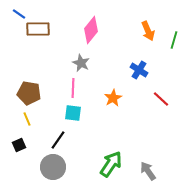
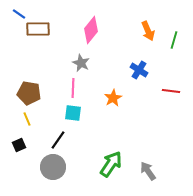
red line: moved 10 px right, 8 px up; rotated 36 degrees counterclockwise
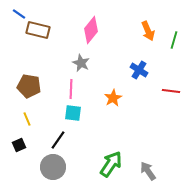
brown rectangle: moved 1 px down; rotated 15 degrees clockwise
pink line: moved 2 px left, 1 px down
brown pentagon: moved 7 px up
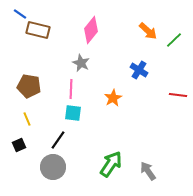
blue line: moved 1 px right
orange arrow: rotated 24 degrees counterclockwise
green line: rotated 30 degrees clockwise
red line: moved 7 px right, 4 px down
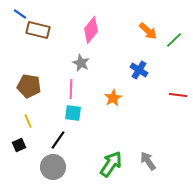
yellow line: moved 1 px right, 2 px down
gray arrow: moved 10 px up
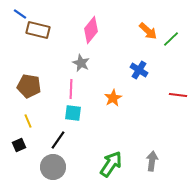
green line: moved 3 px left, 1 px up
gray arrow: moved 4 px right; rotated 42 degrees clockwise
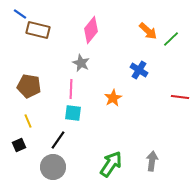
red line: moved 2 px right, 2 px down
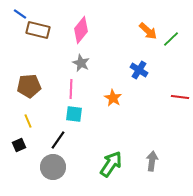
pink diamond: moved 10 px left
brown pentagon: rotated 15 degrees counterclockwise
orange star: rotated 12 degrees counterclockwise
cyan square: moved 1 px right, 1 px down
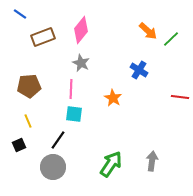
brown rectangle: moved 5 px right, 7 px down; rotated 35 degrees counterclockwise
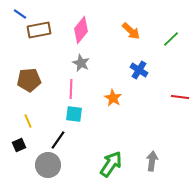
orange arrow: moved 17 px left
brown rectangle: moved 4 px left, 7 px up; rotated 10 degrees clockwise
brown pentagon: moved 6 px up
gray circle: moved 5 px left, 2 px up
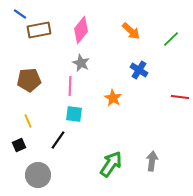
pink line: moved 1 px left, 3 px up
gray circle: moved 10 px left, 10 px down
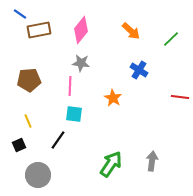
gray star: rotated 18 degrees counterclockwise
